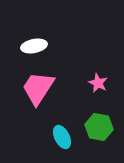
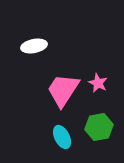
pink trapezoid: moved 25 px right, 2 px down
green hexagon: rotated 20 degrees counterclockwise
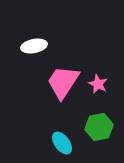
pink star: moved 1 px down
pink trapezoid: moved 8 px up
cyan ellipse: moved 6 px down; rotated 10 degrees counterclockwise
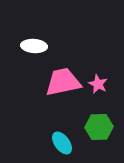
white ellipse: rotated 15 degrees clockwise
pink trapezoid: rotated 45 degrees clockwise
green hexagon: rotated 8 degrees clockwise
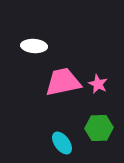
green hexagon: moved 1 px down
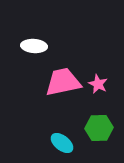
cyan ellipse: rotated 15 degrees counterclockwise
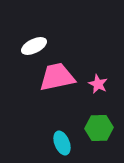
white ellipse: rotated 30 degrees counterclockwise
pink trapezoid: moved 6 px left, 5 px up
cyan ellipse: rotated 30 degrees clockwise
